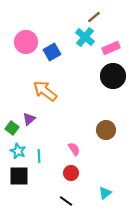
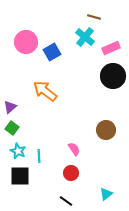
brown line: rotated 56 degrees clockwise
purple triangle: moved 19 px left, 12 px up
black square: moved 1 px right
cyan triangle: moved 1 px right, 1 px down
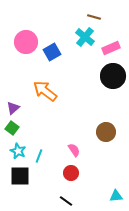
purple triangle: moved 3 px right, 1 px down
brown circle: moved 2 px down
pink semicircle: moved 1 px down
cyan line: rotated 24 degrees clockwise
cyan triangle: moved 10 px right, 2 px down; rotated 32 degrees clockwise
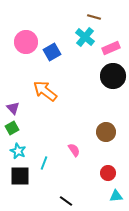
purple triangle: rotated 32 degrees counterclockwise
green square: rotated 24 degrees clockwise
cyan line: moved 5 px right, 7 px down
red circle: moved 37 px right
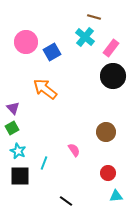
pink rectangle: rotated 30 degrees counterclockwise
orange arrow: moved 2 px up
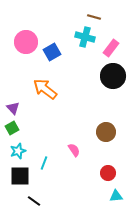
cyan cross: rotated 24 degrees counterclockwise
cyan star: rotated 28 degrees clockwise
black line: moved 32 px left
